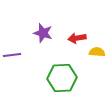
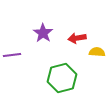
purple star: rotated 18 degrees clockwise
green hexagon: rotated 12 degrees counterclockwise
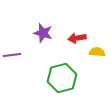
purple star: rotated 18 degrees counterclockwise
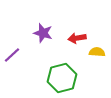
purple line: rotated 36 degrees counterclockwise
